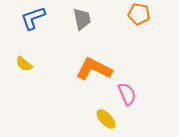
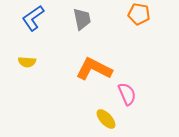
blue L-shape: rotated 16 degrees counterclockwise
yellow semicircle: moved 3 px right, 2 px up; rotated 36 degrees counterclockwise
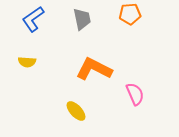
orange pentagon: moved 9 px left; rotated 15 degrees counterclockwise
blue L-shape: moved 1 px down
pink semicircle: moved 8 px right
yellow ellipse: moved 30 px left, 8 px up
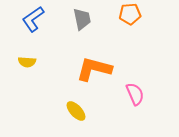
orange L-shape: rotated 12 degrees counterclockwise
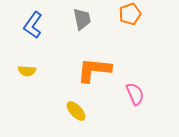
orange pentagon: rotated 15 degrees counterclockwise
blue L-shape: moved 6 px down; rotated 20 degrees counterclockwise
yellow semicircle: moved 9 px down
orange L-shape: moved 1 px down; rotated 9 degrees counterclockwise
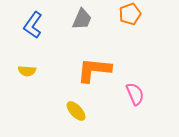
gray trapezoid: rotated 35 degrees clockwise
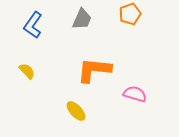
yellow semicircle: rotated 138 degrees counterclockwise
pink semicircle: rotated 50 degrees counterclockwise
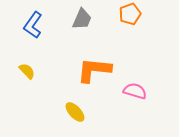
pink semicircle: moved 3 px up
yellow ellipse: moved 1 px left, 1 px down
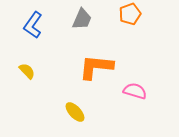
orange L-shape: moved 2 px right, 3 px up
